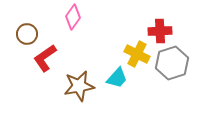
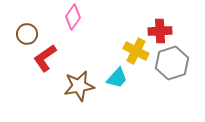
yellow cross: moved 1 px left, 3 px up
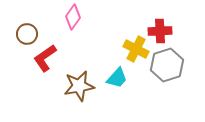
yellow cross: moved 2 px up
gray hexagon: moved 5 px left, 2 px down
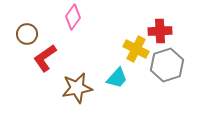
brown star: moved 2 px left, 2 px down
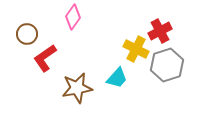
red cross: rotated 25 degrees counterclockwise
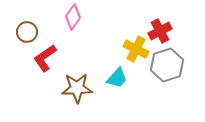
brown circle: moved 2 px up
brown star: rotated 8 degrees clockwise
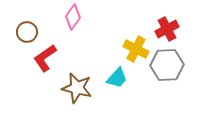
red cross: moved 7 px right, 2 px up
gray hexagon: rotated 16 degrees clockwise
brown star: rotated 16 degrees clockwise
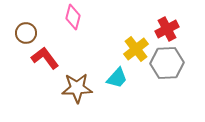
pink diamond: rotated 20 degrees counterclockwise
brown circle: moved 1 px left, 1 px down
yellow cross: rotated 25 degrees clockwise
red L-shape: rotated 88 degrees clockwise
gray hexagon: moved 2 px up
brown star: rotated 16 degrees counterclockwise
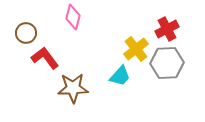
cyan trapezoid: moved 3 px right, 2 px up
brown star: moved 4 px left
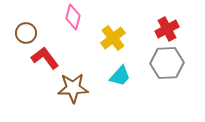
yellow cross: moved 23 px left, 11 px up
